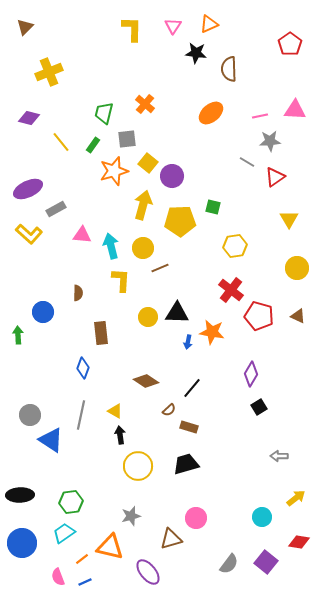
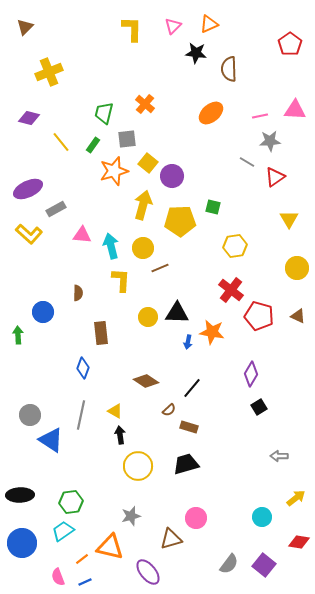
pink triangle at (173, 26): rotated 12 degrees clockwise
cyan trapezoid at (64, 533): moved 1 px left, 2 px up
purple square at (266, 562): moved 2 px left, 3 px down
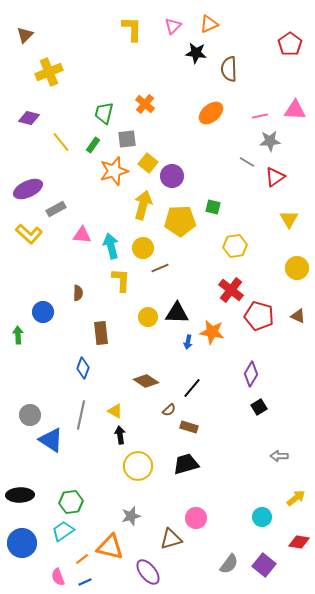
brown triangle at (25, 27): moved 8 px down
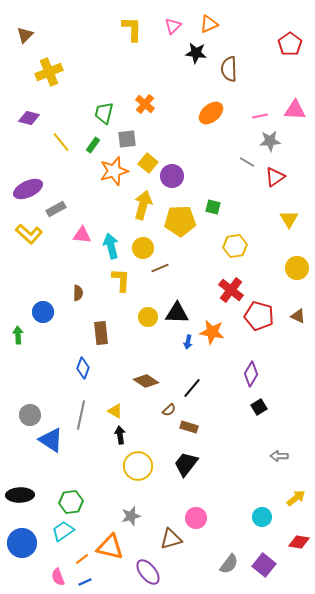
black trapezoid at (186, 464): rotated 36 degrees counterclockwise
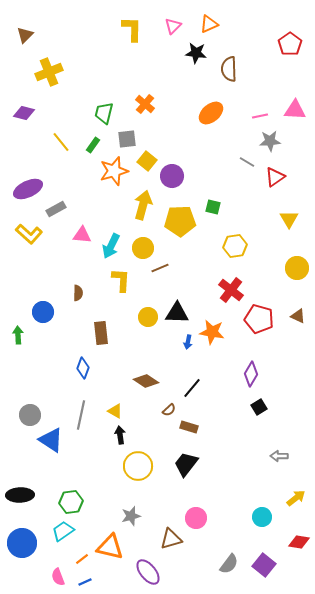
purple diamond at (29, 118): moved 5 px left, 5 px up
yellow square at (148, 163): moved 1 px left, 2 px up
cyan arrow at (111, 246): rotated 140 degrees counterclockwise
red pentagon at (259, 316): moved 3 px down
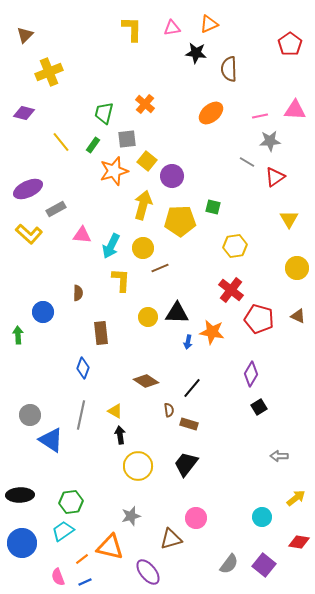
pink triangle at (173, 26): moved 1 px left, 2 px down; rotated 36 degrees clockwise
brown semicircle at (169, 410): rotated 56 degrees counterclockwise
brown rectangle at (189, 427): moved 3 px up
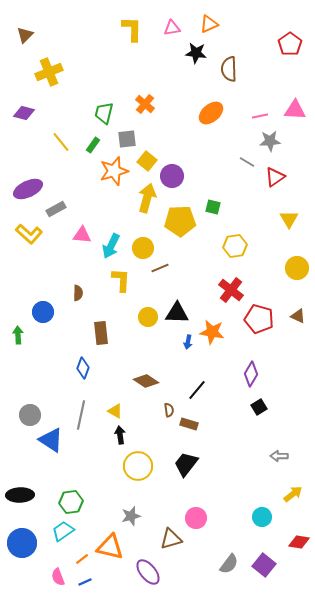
yellow arrow at (143, 205): moved 4 px right, 7 px up
black line at (192, 388): moved 5 px right, 2 px down
yellow arrow at (296, 498): moved 3 px left, 4 px up
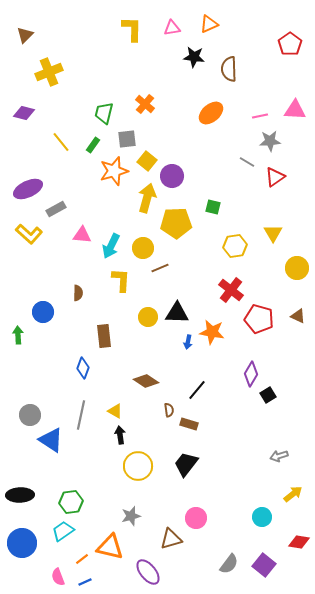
black star at (196, 53): moved 2 px left, 4 px down
yellow triangle at (289, 219): moved 16 px left, 14 px down
yellow pentagon at (180, 221): moved 4 px left, 2 px down
brown rectangle at (101, 333): moved 3 px right, 3 px down
black square at (259, 407): moved 9 px right, 12 px up
gray arrow at (279, 456): rotated 18 degrees counterclockwise
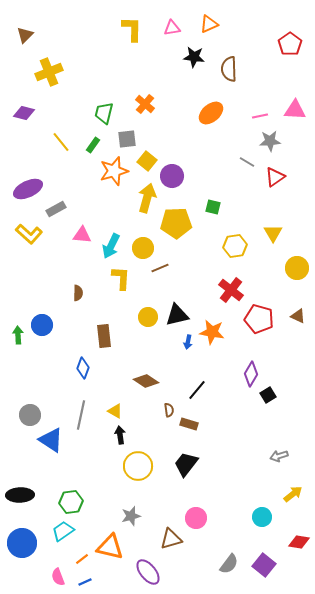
yellow L-shape at (121, 280): moved 2 px up
blue circle at (43, 312): moved 1 px left, 13 px down
black triangle at (177, 313): moved 2 px down; rotated 15 degrees counterclockwise
